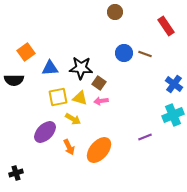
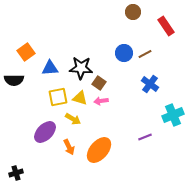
brown circle: moved 18 px right
brown line: rotated 48 degrees counterclockwise
blue cross: moved 24 px left
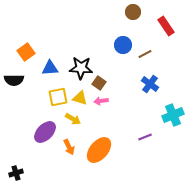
blue circle: moved 1 px left, 8 px up
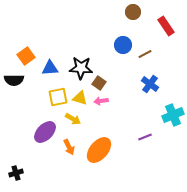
orange square: moved 4 px down
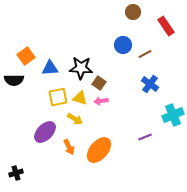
yellow arrow: moved 2 px right
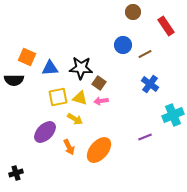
orange square: moved 1 px right, 1 px down; rotated 30 degrees counterclockwise
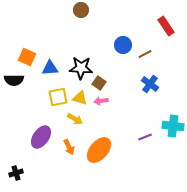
brown circle: moved 52 px left, 2 px up
cyan cross: moved 11 px down; rotated 30 degrees clockwise
purple ellipse: moved 4 px left, 5 px down; rotated 10 degrees counterclockwise
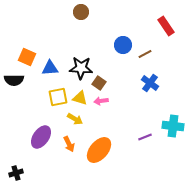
brown circle: moved 2 px down
blue cross: moved 1 px up
orange arrow: moved 3 px up
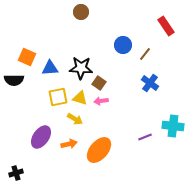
brown line: rotated 24 degrees counterclockwise
orange arrow: rotated 77 degrees counterclockwise
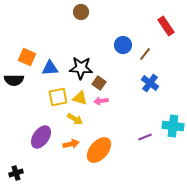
orange arrow: moved 2 px right
